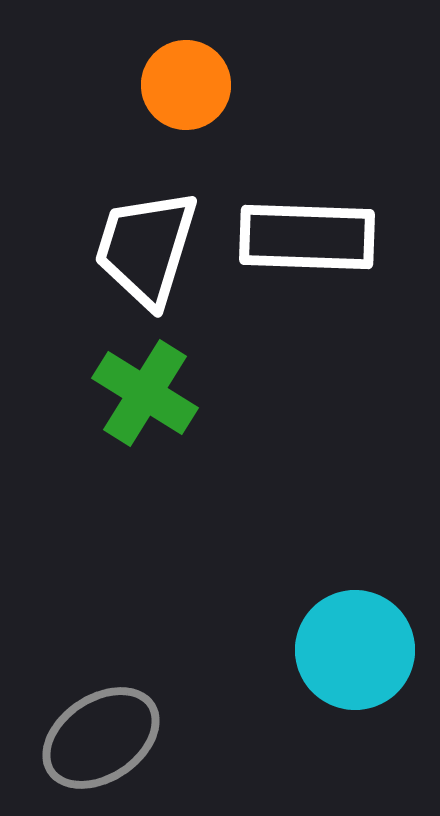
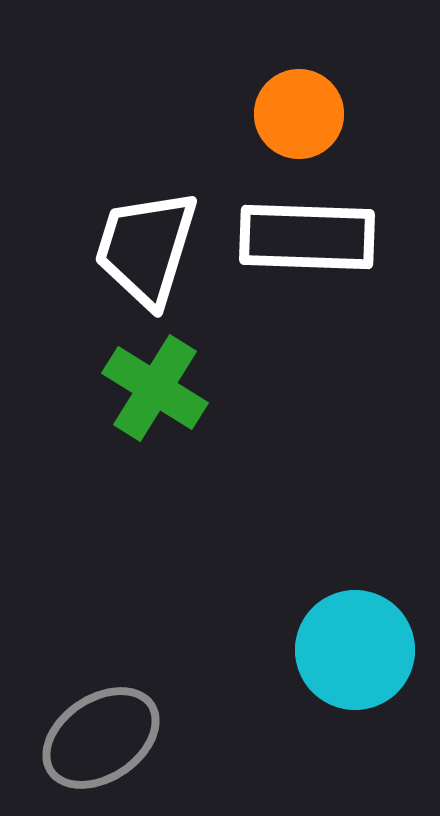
orange circle: moved 113 px right, 29 px down
green cross: moved 10 px right, 5 px up
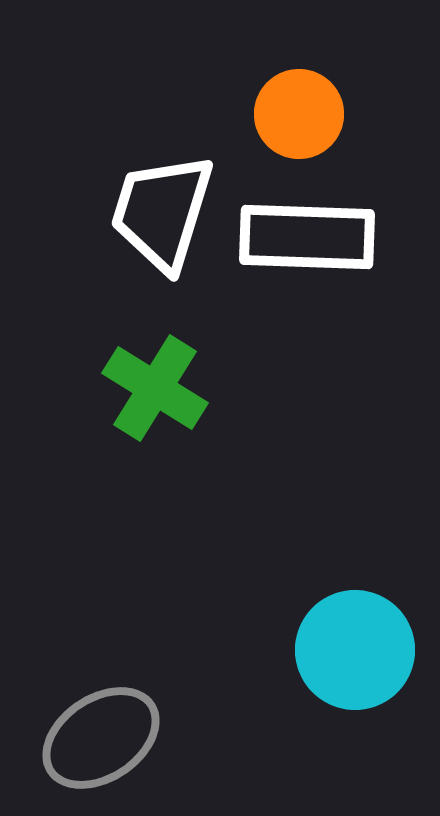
white trapezoid: moved 16 px right, 36 px up
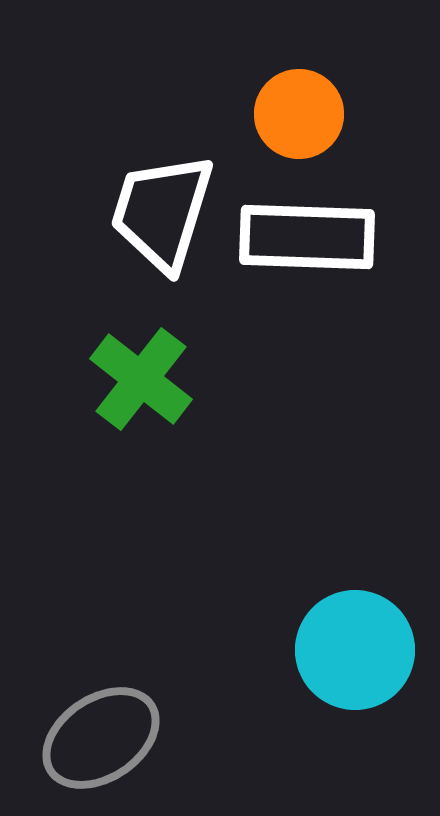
green cross: moved 14 px left, 9 px up; rotated 6 degrees clockwise
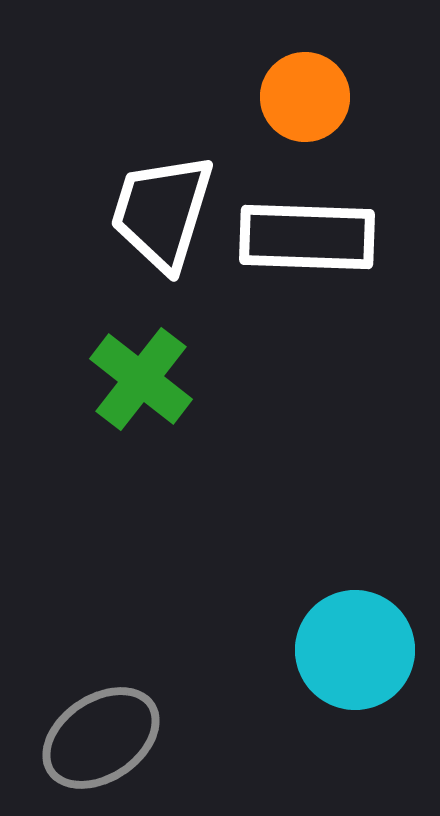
orange circle: moved 6 px right, 17 px up
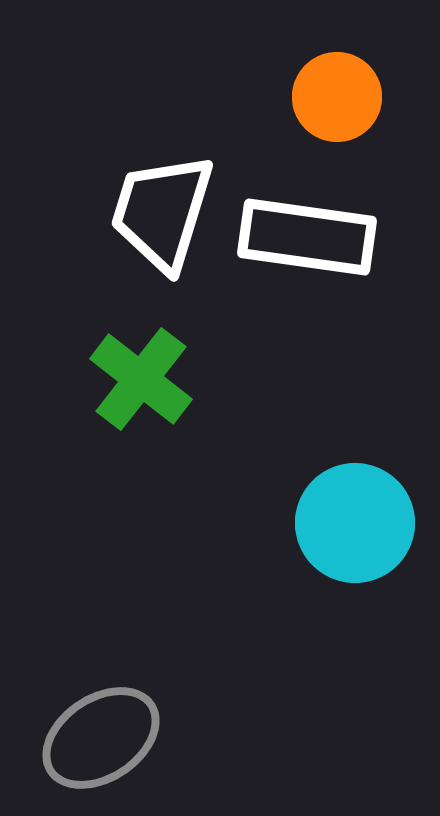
orange circle: moved 32 px right
white rectangle: rotated 6 degrees clockwise
cyan circle: moved 127 px up
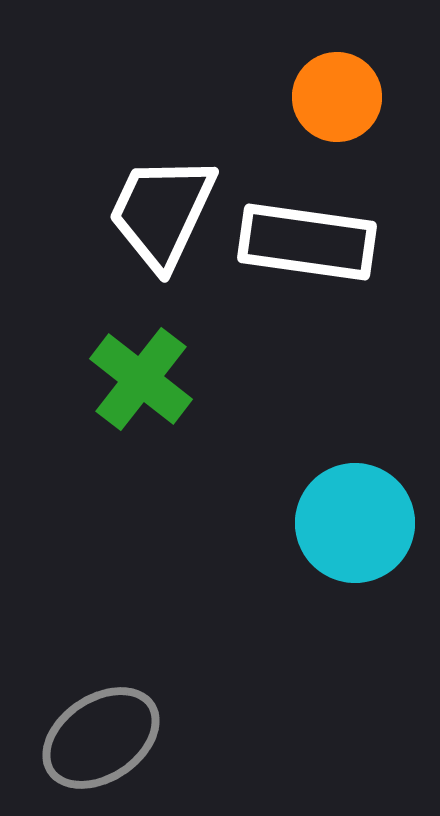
white trapezoid: rotated 8 degrees clockwise
white rectangle: moved 5 px down
